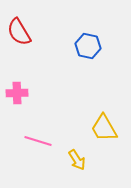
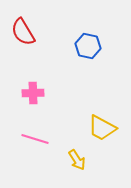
red semicircle: moved 4 px right
pink cross: moved 16 px right
yellow trapezoid: moved 2 px left; rotated 32 degrees counterclockwise
pink line: moved 3 px left, 2 px up
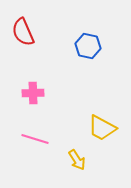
red semicircle: rotated 8 degrees clockwise
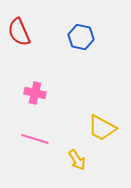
red semicircle: moved 4 px left
blue hexagon: moved 7 px left, 9 px up
pink cross: moved 2 px right; rotated 15 degrees clockwise
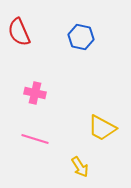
yellow arrow: moved 3 px right, 7 px down
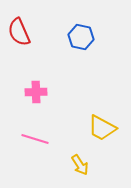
pink cross: moved 1 px right, 1 px up; rotated 15 degrees counterclockwise
yellow arrow: moved 2 px up
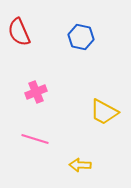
pink cross: rotated 20 degrees counterclockwise
yellow trapezoid: moved 2 px right, 16 px up
yellow arrow: rotated 125 degrees clockwise
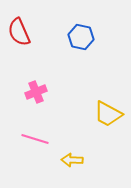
yellow trapezoid: moved 4 px right, 2 px down
yellow arrow: moved 8 px left, 5 px up
